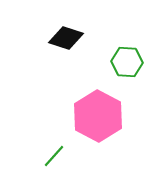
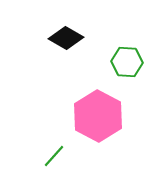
black diamond: rotated 12 degrees clockwise
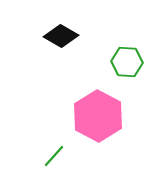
black diamond: moved 5 px left, 2 px up
